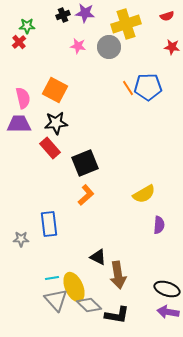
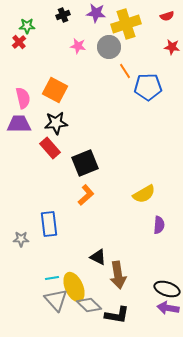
purple star: moved 11 px right
orange line: moved 3 px left, 17 px up
purple arrow: moved 4 px up
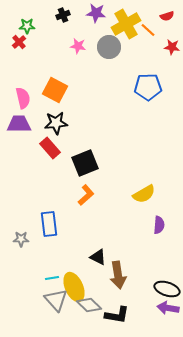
yellow cross: rotated 12 degrees counterclockwise
orange line: moved 23 px right, 41 px up; rotated 14 degrees counterclockwise
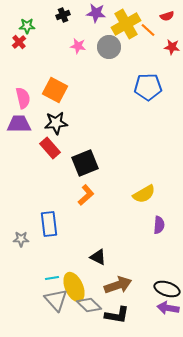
brown arrow: moved 10 px down; rotated 100 degrees counterclockwise
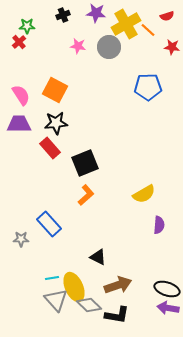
pink semicircle: moved 2 px left, 3 px up; rotated 20 degrees counterclockwise
blue rectangle: rotated 35 degrees counterclockwise
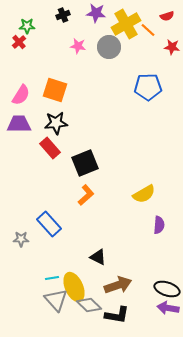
orange square: rotated 10 degrees counterclockwise
pink semicircle: rotated 65 degrees clockwise
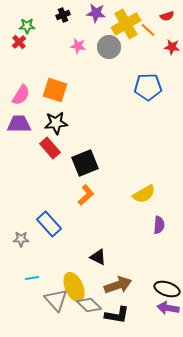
cyan line: moved 20 px left
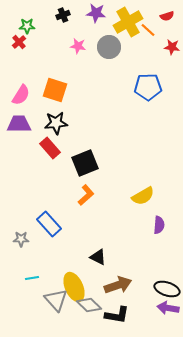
yellow cross: moved 2 px right, 2 px up
yellow semicircle: moved 1 px left, 2 px down
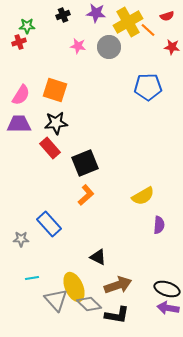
red cross: rotated 24 degrees clockwise
gray diamond: moved 1 px up
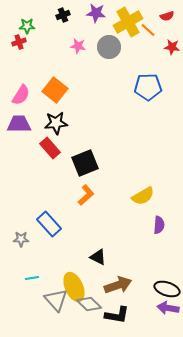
orange square: rotated 20 degrees clockwise
